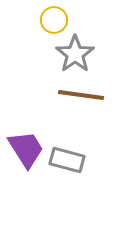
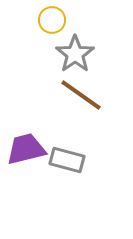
yellow circle: moved 2 px left
brown line: rotated 27 degrees clockwise
purple trapezoid: rotated 72 degrees counterclockwise
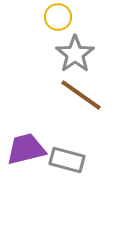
yellow circle: moved 6 px right, 3 px up
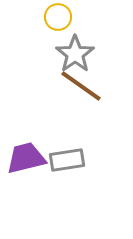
brown line: moved 9 px up
purple trapezoid: moved 9 px down
gray rectangle: rotated 24 degrees counterclockwise
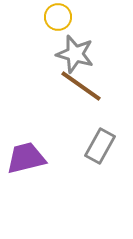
gray star: rotated 21 degrees counterclockwise
gray rectangle: moved 33 px right, 14 px up; rotated 52 degrees counterclockwise
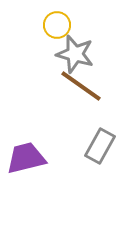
yellow circle: moved 1 px left, 8 px down
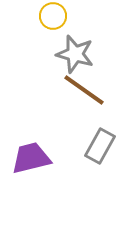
yellow circle: moved 4 px left, 9 px up
brown line: moved 3 px right, 4 px down
purple trapezoid: moved 5 px right
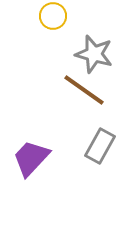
gray star: moved 19 px right
purple trapezoid: rotated 33 degrees counterclockwise
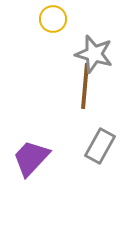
yellow circle: moved 3 px down
brown line: moved 1 px right, 4 px up; rotated 60 degrees clockwise
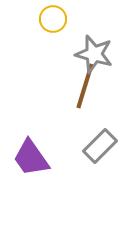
brown line: rotated 12 degrees clockwise
gray rectangle: rotated 16 degrees clockwise
purple trapezoid: rotated 78 degrees counterclockwise
